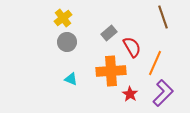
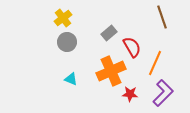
brown line: moved 1 px left
orange cross: rotated 20 degrees counterclockwise
red star: rotated 28 degrees counterclockwise
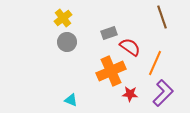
gray rectangle: rotated 21 degrees clockwise
red semicircle: moved 2 px left; rotated 25 degrees counterclockwise
cyan triangle: moved 21 px down
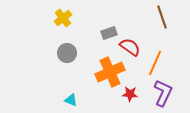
gray circle: moved 11 px down
orange cross: moved 1 px left, 1 px down
purple L-shape: rotated 20 degrees counterclockwise
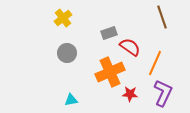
cyan triangle: rotated 32 degrees counterclockwise
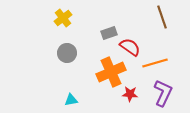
orange line: rotated 50 degrees clockwise
orange cross: moved 1 px right
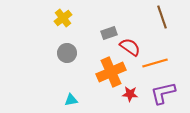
purple L-shape: rotated 128 degrees counterclockwise
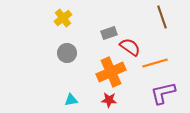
red star: moved 21 px left, 6 px down
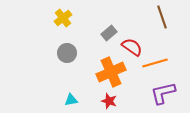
gray rectangle: rotated 21 degrees counterclockwise
red semicircle: moved 2 px right
red star: moved 1 px down; rotated 14 degrees clockwise
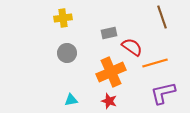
yellow cross: rotated 30 degrees clockwise
gray rectangle: rotated 28 degrees clockwise
